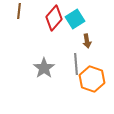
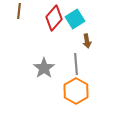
orange hexagon: moved 16 px left, 12 px down; rotated 10 degrees clockwise
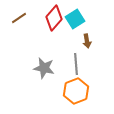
brown line: moved 7 px down; rotated 49 degrees clockwise
gray star: rotated 25 degrees counterclockwise
orange hexagon: rotated 10 degrees clockwise
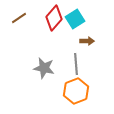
brown arrow: rotated 80 degrees counterclockwise
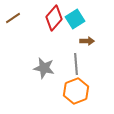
brown line: moved 6 px left
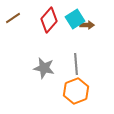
red diamond: moved 5 px left, 2 px down
brown arrow: moved 16 px up
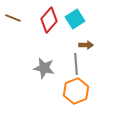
brown line: rotated 56 degrees clockwise
brown arrow: moved 1 px left, 20 px down
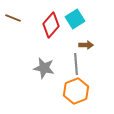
red diamond: moved 2 px right, 5 px down
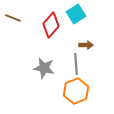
cyan square: moved 1 px right, 5 px up
